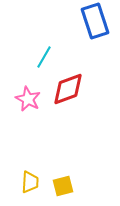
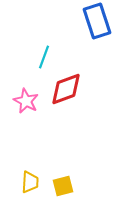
blue rectangle: moved 2 px right
cyan line: rotated 10 degrees counterclockwise
red diamond: moved 2 px left
pink star: moved 2 px left, 2 px down
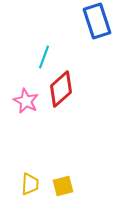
red diamond: moved 5 px left; rotated 21 degrees counterclockwise
yellow trapezoid: moved 2 px down
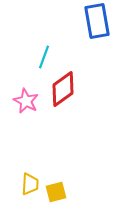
blue rectangle: rotated 8 degrees clockwise
red diamond: moved 2 px right; rotated 6 degrees clockwise
yellow square: moved 7 px left, 6 px down
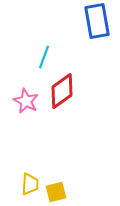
red diamond: moved 1 px left, 2 px down
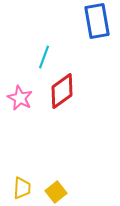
pink star: moved 6 px left, 3 px up
yellow trapezoid: moved 8 px left, 4 px down
yellow square: rotated 25 degrees counterclockwise
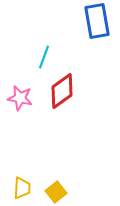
pink star: rotated 15 degrees counterclockwise
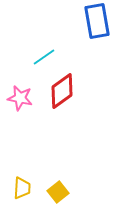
cyan line: rotated 35 degrees clockwise
yellow square: moved 2 px right
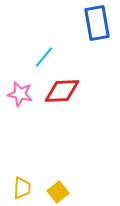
blue rectangle: moved 2 px down
cyan line: rotated 15 degrees counterclockwise
red diamond: rotated 33 degrees clockwise
pink star: moved 4 px up
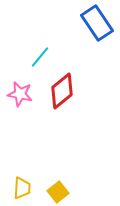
blue rectangle: rotated 24 degrees counterclockwise
cyan line: moved 4 px left
red diamond: rotated 36 degrees counterclockwise
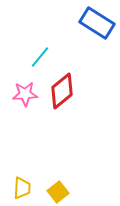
blue rectangle: rotated 24 degrees counterclockwise
pink star: moved 5 px right; rotated 15 degrees counterclockwise
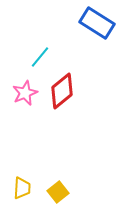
pink star: moved 1 px up; rotated 20 degrees counterclockwise
